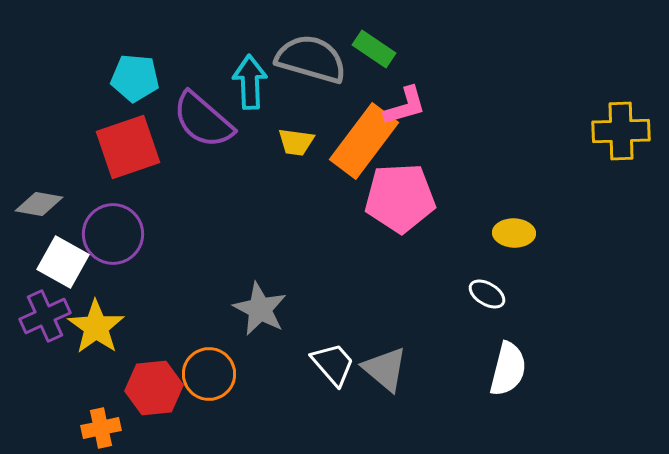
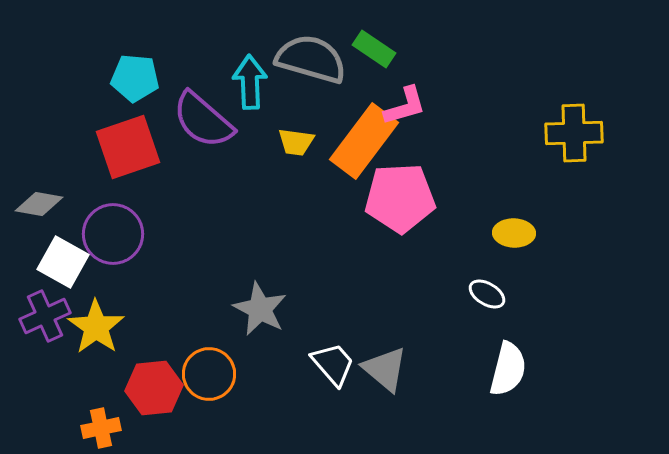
yellow cross: moved 47 px left, 2 px down
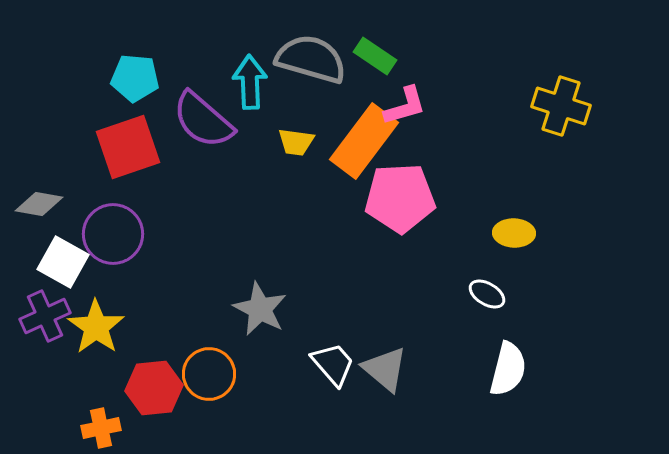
green rectangle: moved 1 px right, 7 px down
yellow cross: moved 13 px left, 27 px up; rotated 20 degrees clockwise
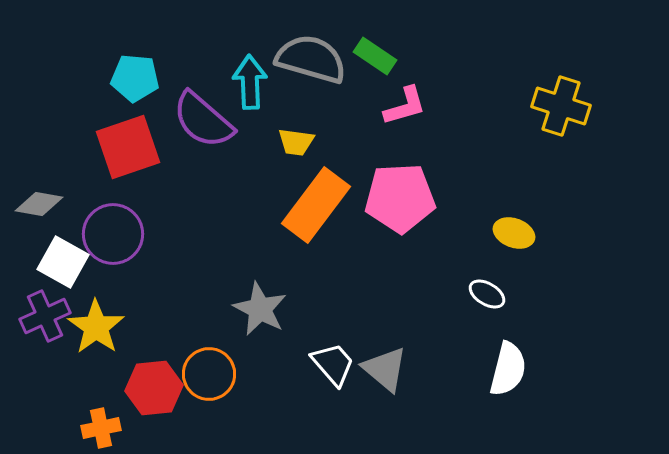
orange rectangle: moved 48 px left, 64 px down
yellow ellipse: rotated 18 degrees clockwise
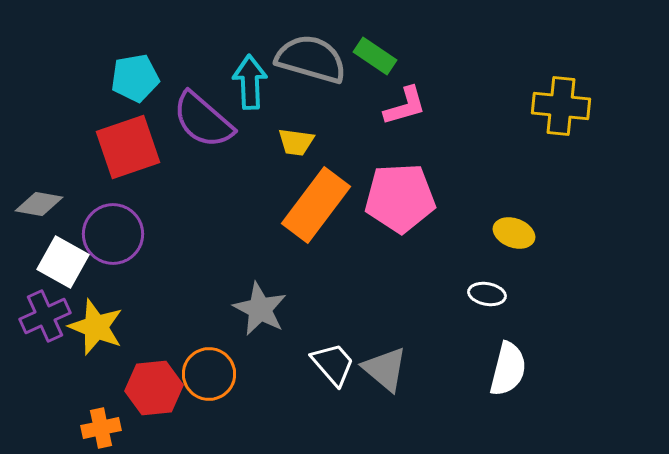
cyan pentagon: rotated 15 degrees counterclockwise
yellow cross: rotated 12 degrees counterclockwise
white ellipse: rotated 21 degrees counterclockwise
yellow star: rotated 14 degrees counterclockwise
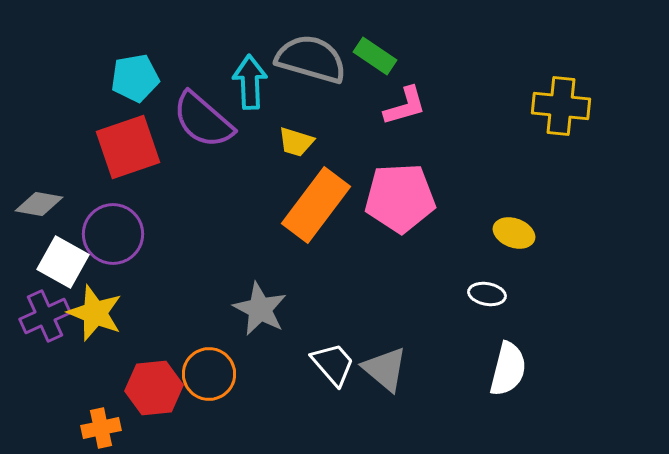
yellow trapezoid: rotated 9 degrees clockwise
yellow star: moved 1 px left, 14 px up
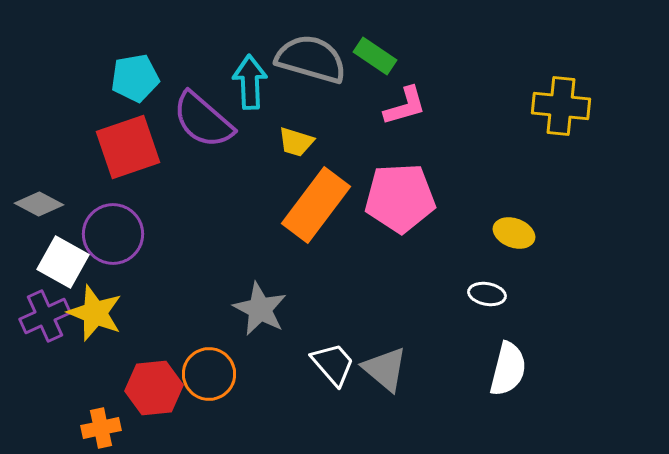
gray diamond: rotated 18 degrees clockwise
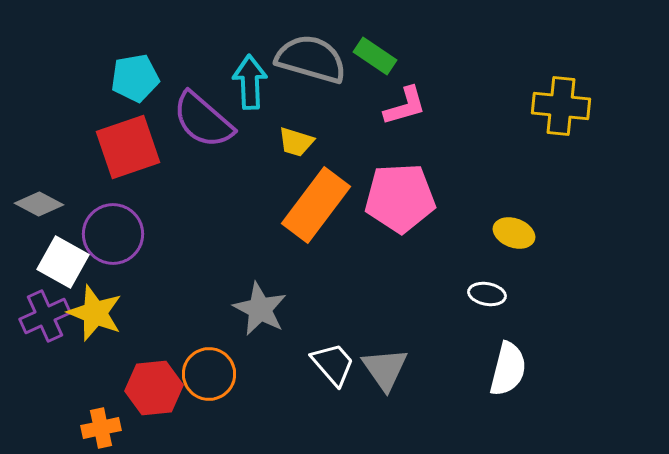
gray triangle: rotated 15 degrees clockwise
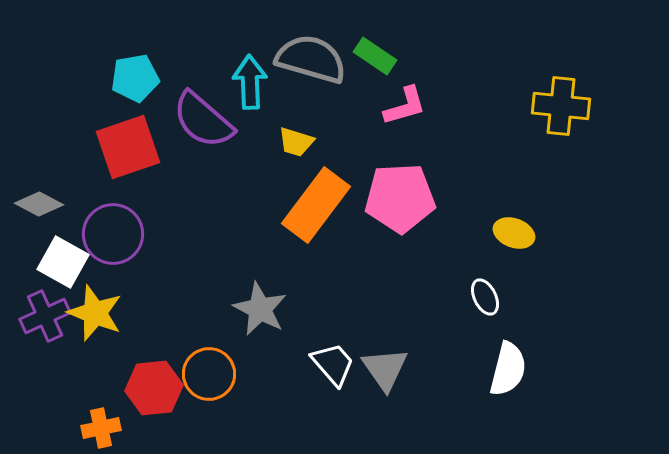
white ellipse: moved 2 px left, 3 px down; rotated 54 degrees clockwise
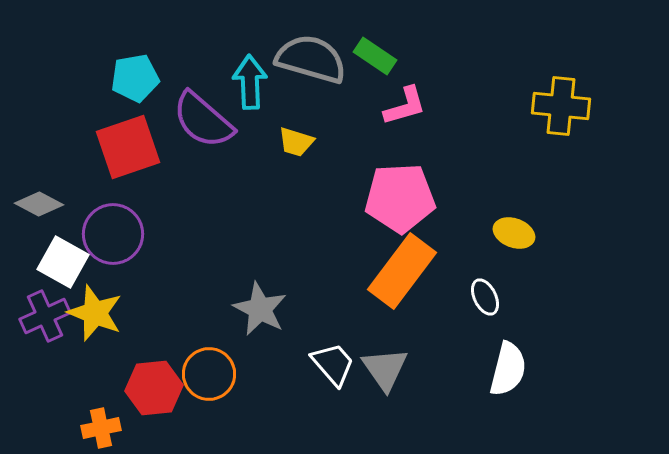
orange rectangle: moved 86 px right, 66 px down
